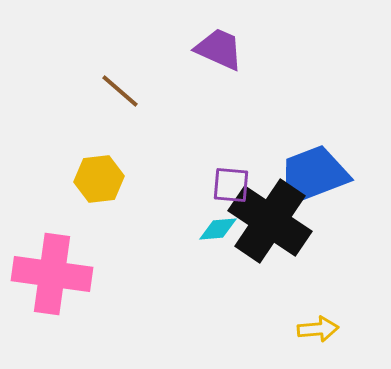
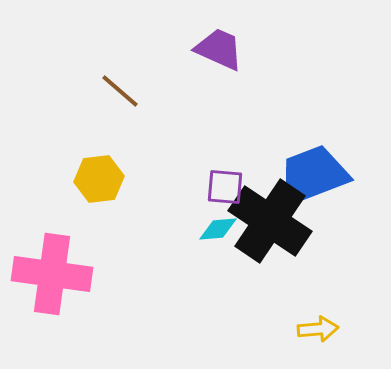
purple square: moved 6 px left, 2 px down
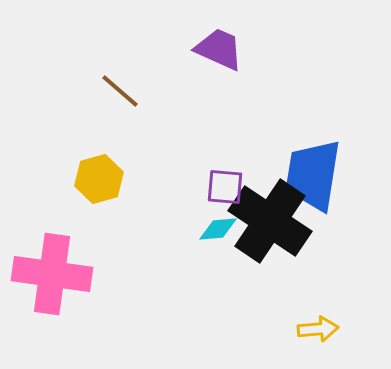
blue trapezoid: rotated 60 degrees counterclockwise
yellow hexagon: rotated 9 degrees counterclockwise
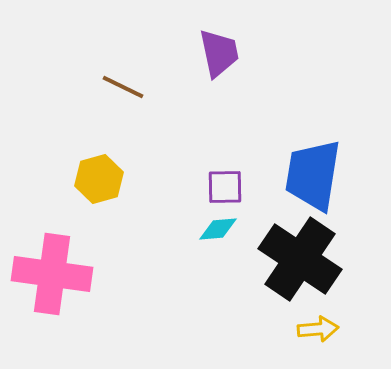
purple trapezoid: moved 4 px down; rotated 54 degrees clockwise
brown line: moved 3 px right, 4 px up; rotated 15 degrees counterclockwise
purple square: rotated 6 degrees counterclockwise
black cross: moved 30 px right, 38 px down
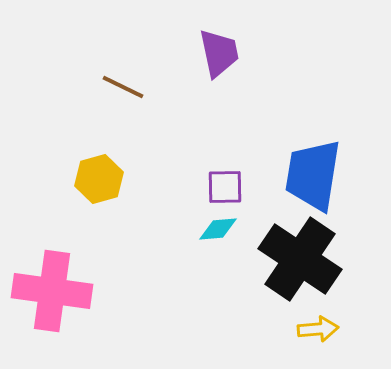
pink cross: moved 17 px down
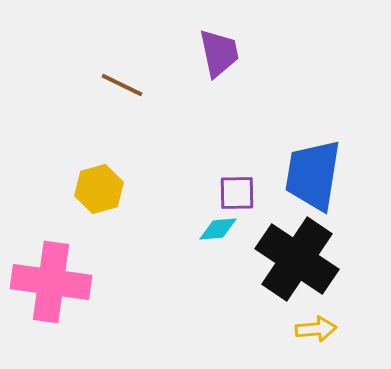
brown line: moved 1 px left, 2 px up
yellow hexagon: moved 10 px down
purple square: moved 12 px right, 6 px down
black cross: moved 3 px left
pink cross: moved 1 px left, 9 px up
yellow arrow: moved 2 px left
